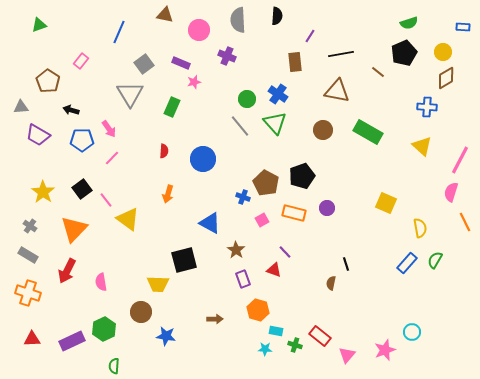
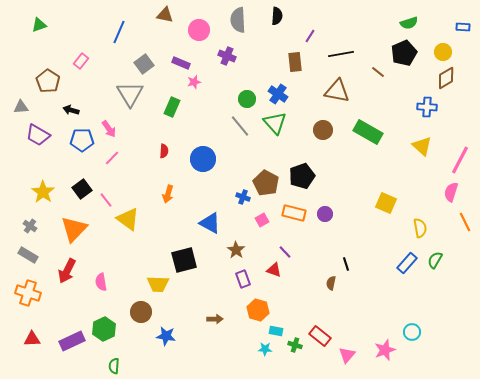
purple circle at (327, 208): moved 2 px left, 6 px down
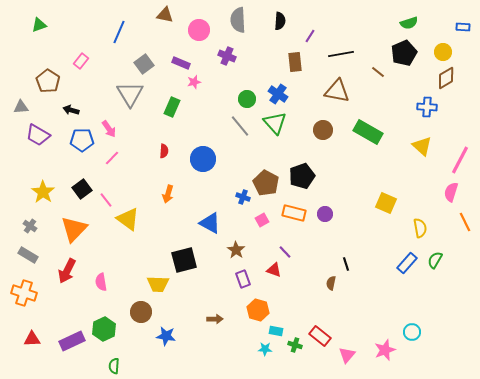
black semicircle at (277, 16): moved 3 px right, 5 px down
orange cross at (28, 293): moved 4 px left
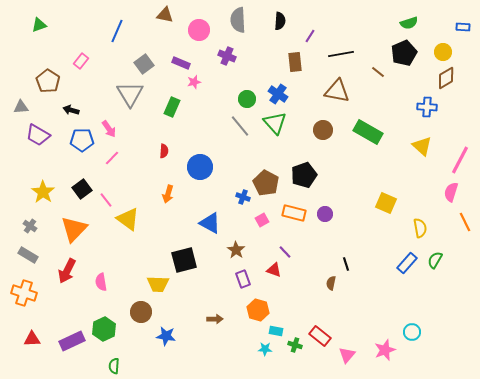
blue line at (119, 32): moved 2 px left, 1 px up
blue circle at (203, 159): moved 3 px left, 8 px down
black pentagon at (302, 176): moved 2 px right, 1 px up
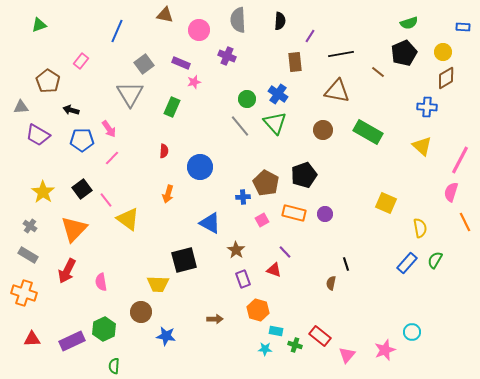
blue cross at (243, 197): rotated 24 degrees counterclockwise
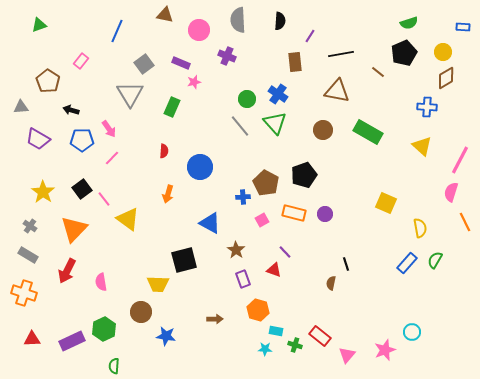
purple trapezoid at (38, 135): moved 4 px down
pink line at (106, 200): moved 2 px left, 1 px up
